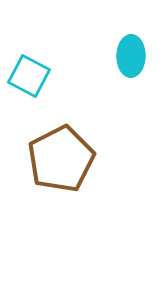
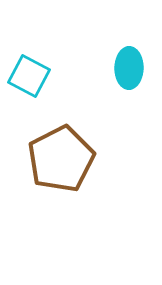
cyan ellipse: moved 2 px left, 12 px down
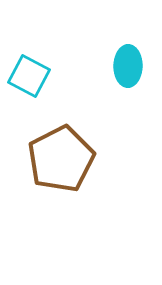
cyan ellipse: moved 1 px left, 2 px up
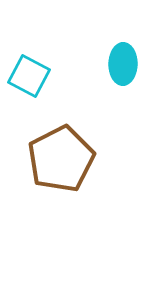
cyan ellipse: moved 5 px left, 2 px up
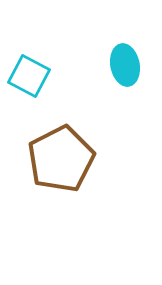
cyan ellipse: moved 2 px right, 1 px down; rotated 12 degrees counterclockwise
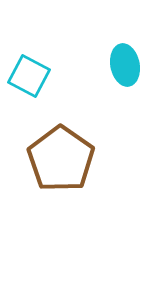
brown pentagon: rotated 10 degrees counterclockwise
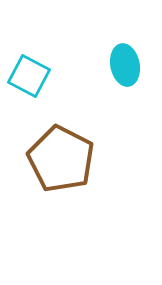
brown pentagon: rotated 8 degrees counterclockwise
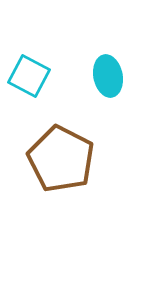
cyan ellipse: moved 17 px left, 11 px down
